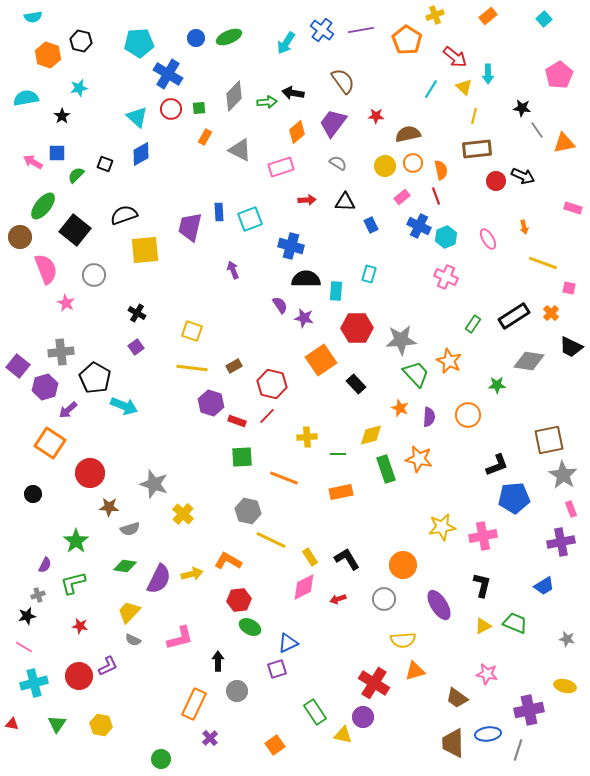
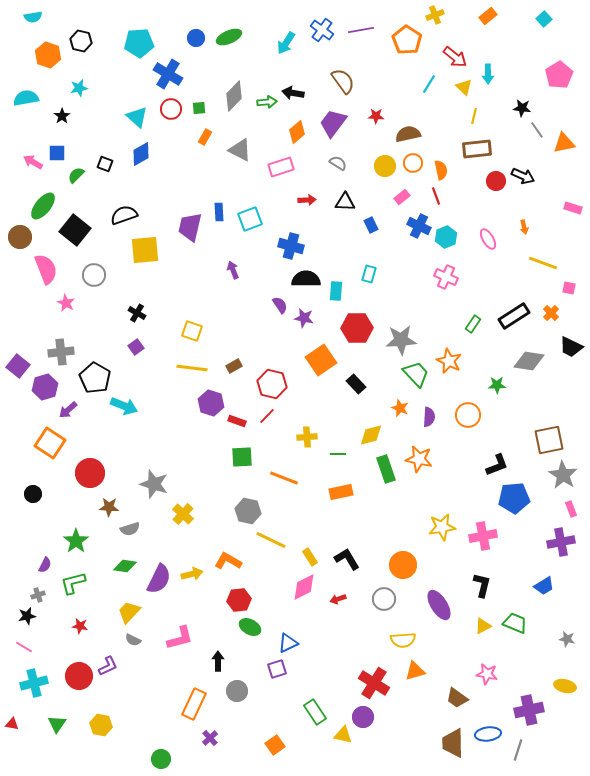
cyan line at (431, 89): moved 2 px left, 5 px up
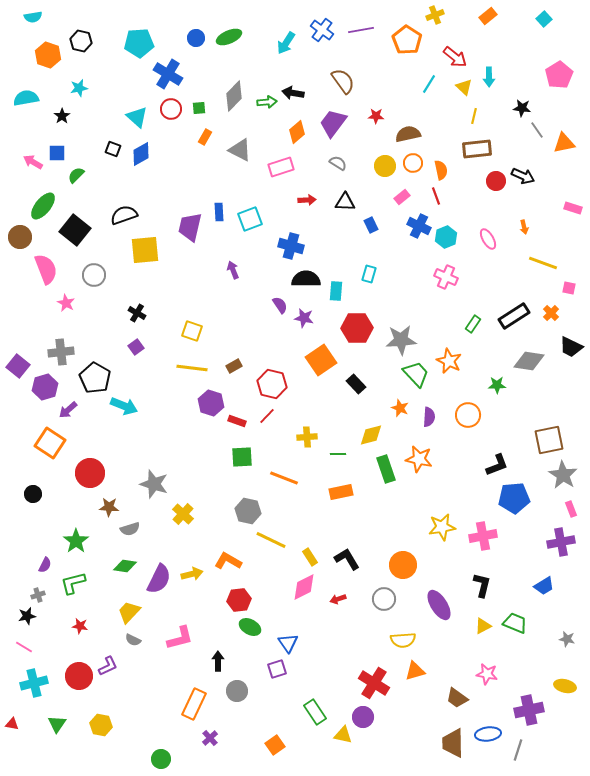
cyan arrow at (488, 74): moved 1 px right, 3 px down
black square at (105, 164): moved 8 px right, 15 px up
blue triangle at (288, 643): rotated 40 degrees counterclockwise
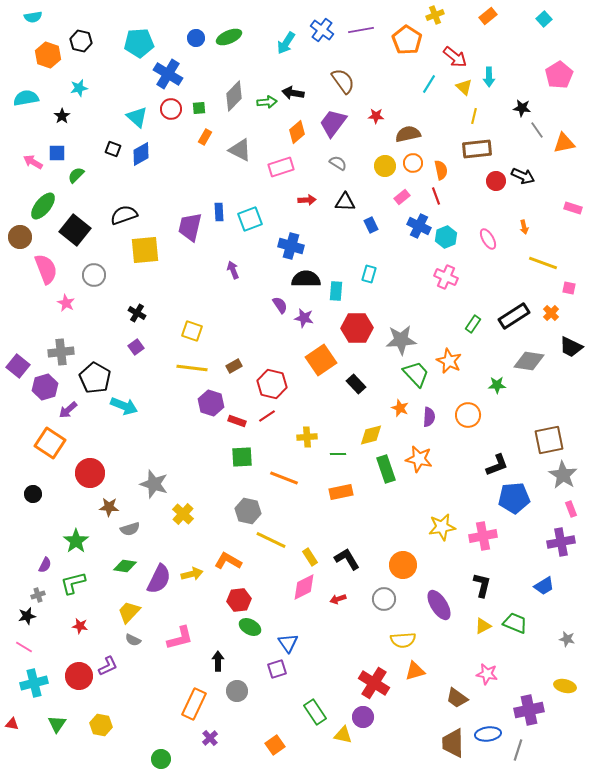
red line at (267, 416): rotated 12 degrees clockwise
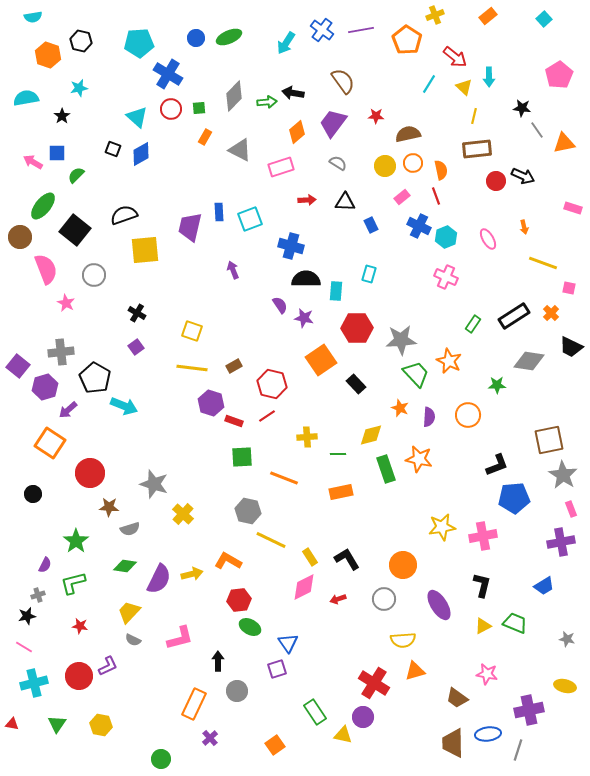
red rectangle at (237, 421): moved 3 px left
